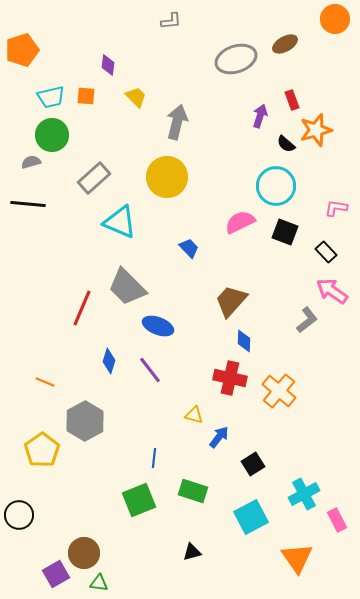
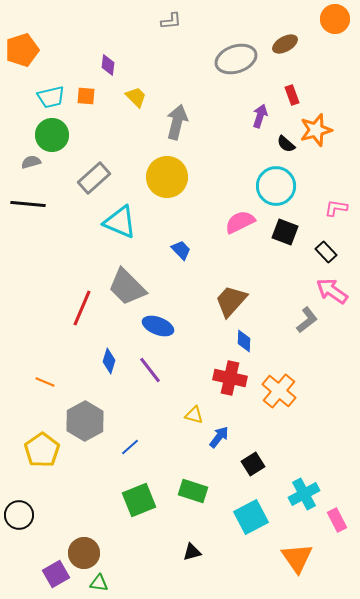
red rectangle at (292, 100): moved 5 px up
blue trapezoid at (189, 248): moved 8 px left, 2 px down
blue line at (154, 458): moved 24 px left, 11 px up; rotated 42 degrees clockwise
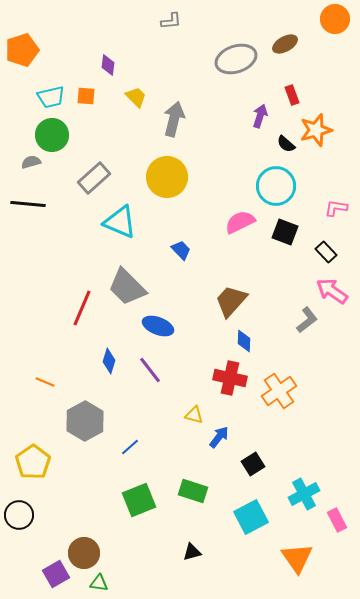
gray arrow at (177, 122): moved 3 px left, 3 px up
orange cross at (279, 391): rotated 16 degrees clockwise
yellow pentagon at (42, 450): moved 9 px left, 12 px down
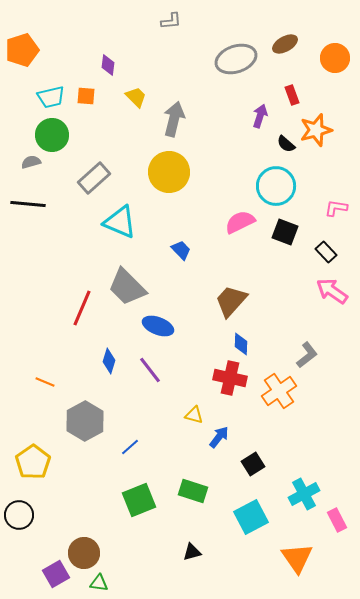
orange circle at (335, 19): moved 39 px down
yellow circle at (167, 177): moved 2 px right, 5 px up
gray L-shape at (307, 320): moved 35 px down
blue diamond at (244, 341): moved 3 px left, 3 px down
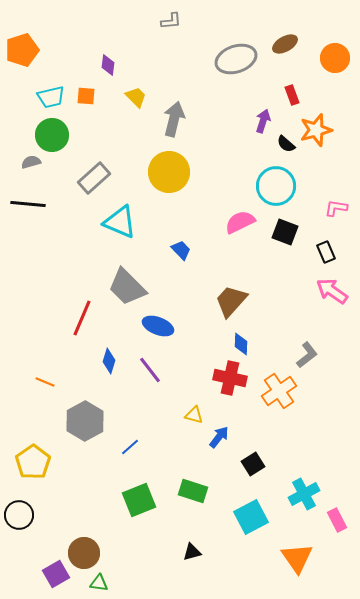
purple arrow at (260, 116): moved 3 px right, 5 px down
black rectangle at (326, 252): rotated 20 degrees clockwise
red line at (82, 308): moved 10 px down
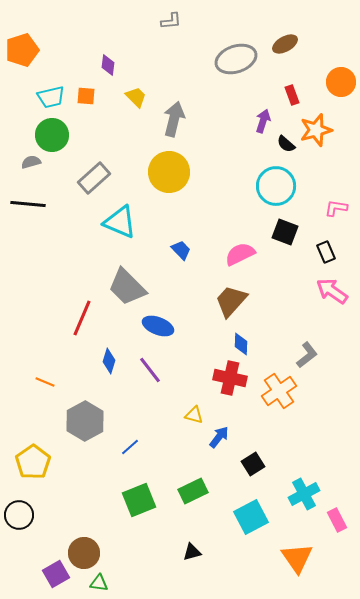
orange circle at (335, 58): moved 6 px right, 24 px down
pink semicircle at (240, 222): moved 32 px down
green rectangle at (193, 491): rotated 44 degrees counterclockwise
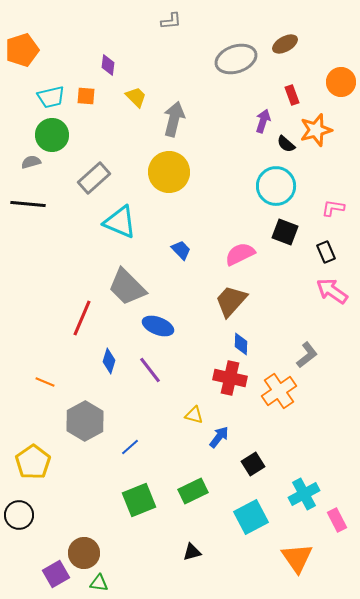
pink L-shape at (336, 208): moved 3 px left
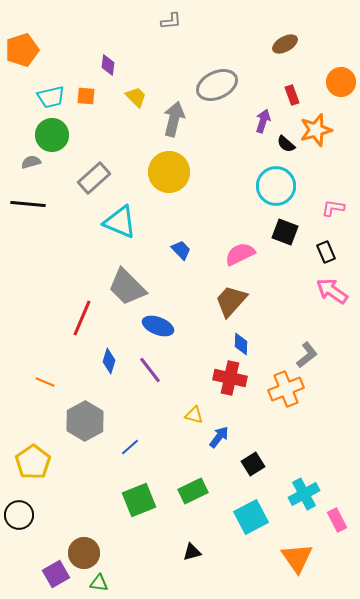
gray ellipse at (236, 59): moved 19 px left, 26 px down; rotated 6 degrees counterclockwise
orange cross at (279, 391): moved 7 px right, 2 px up; rotated 12 degrees clockwise
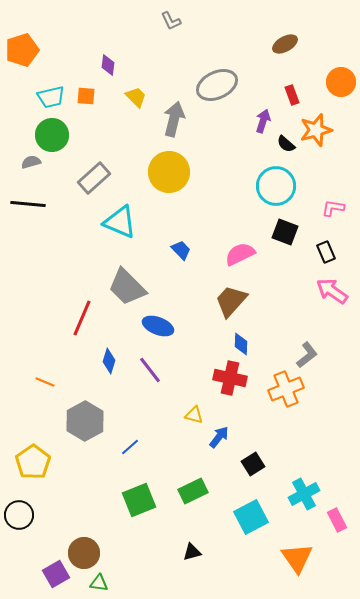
gray L-shape at (171, 21): rotated 70 degrees clockwise
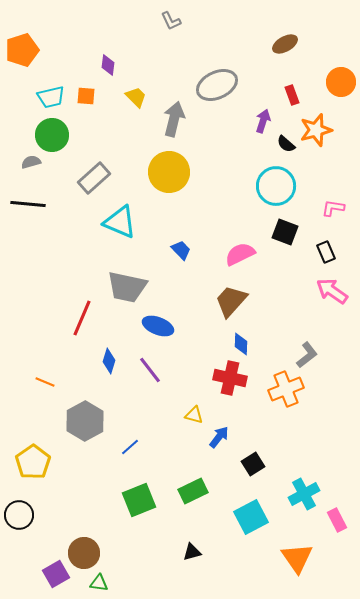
gray trapezoid at (127, 287): rotated 33 degrees counterclockwise
